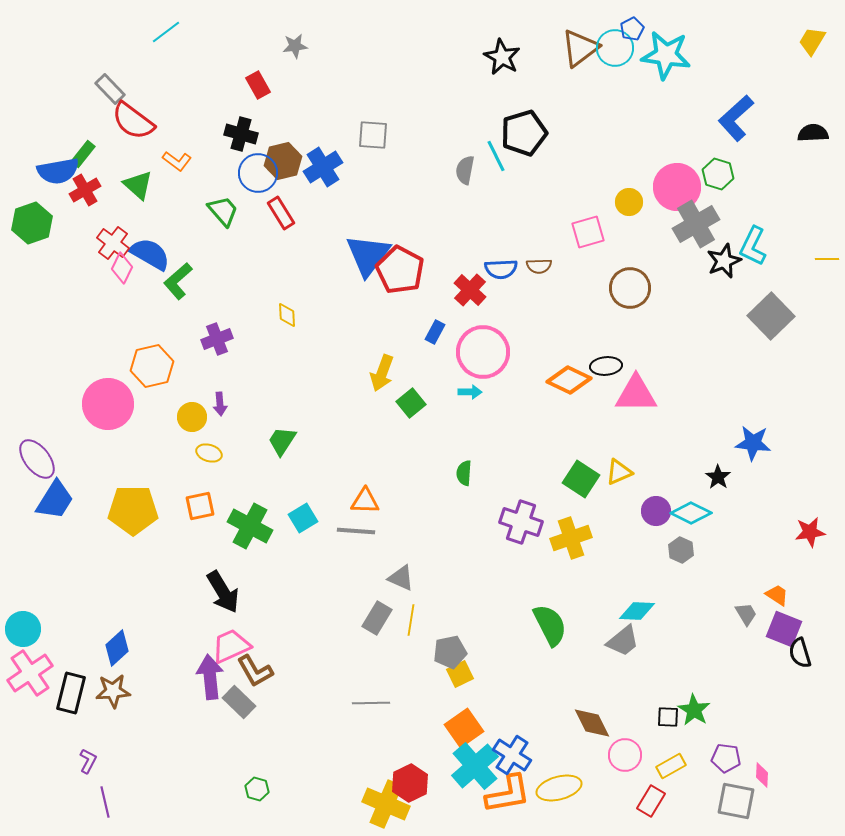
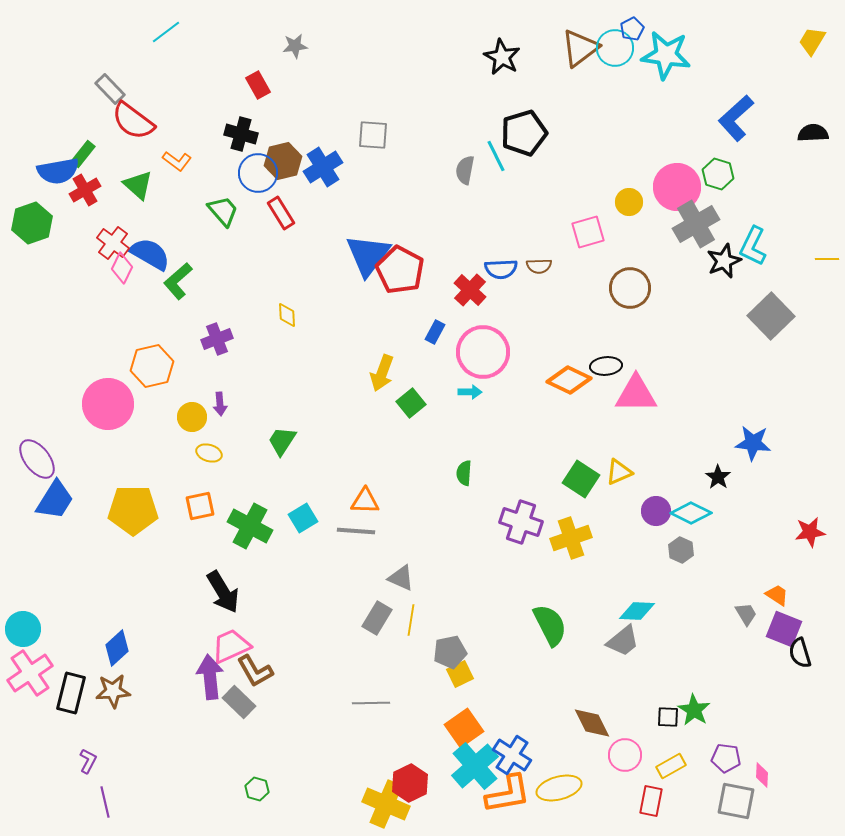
red rectangle at (651, 801): rotated 20 degrees counterclockwise
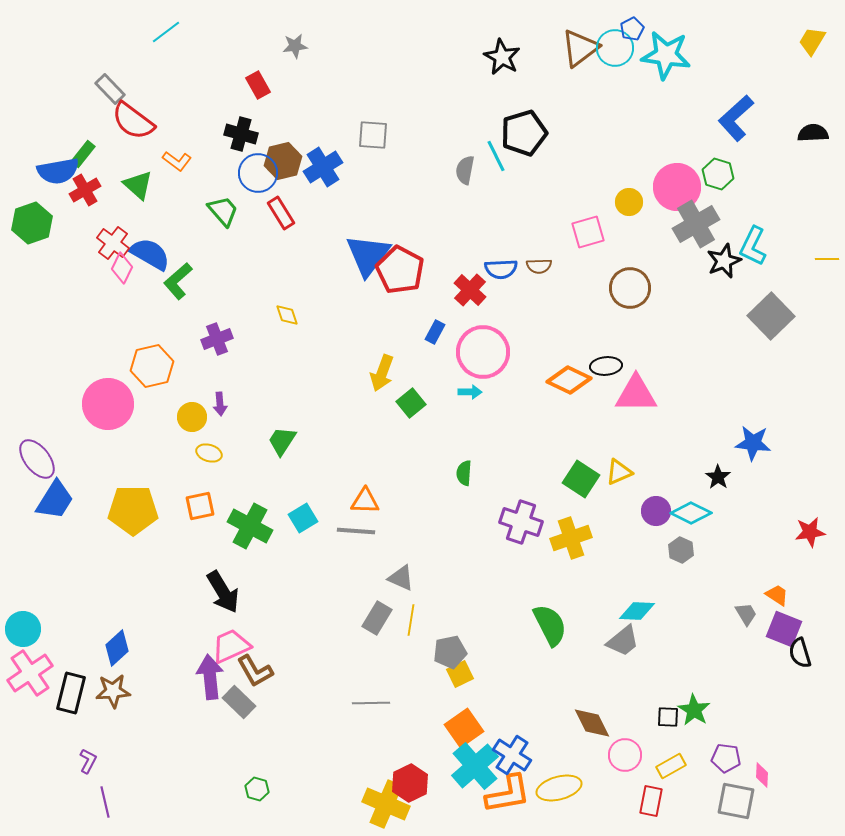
yellow diamond at (287, 315): rotated 15 degrees counterclockwise
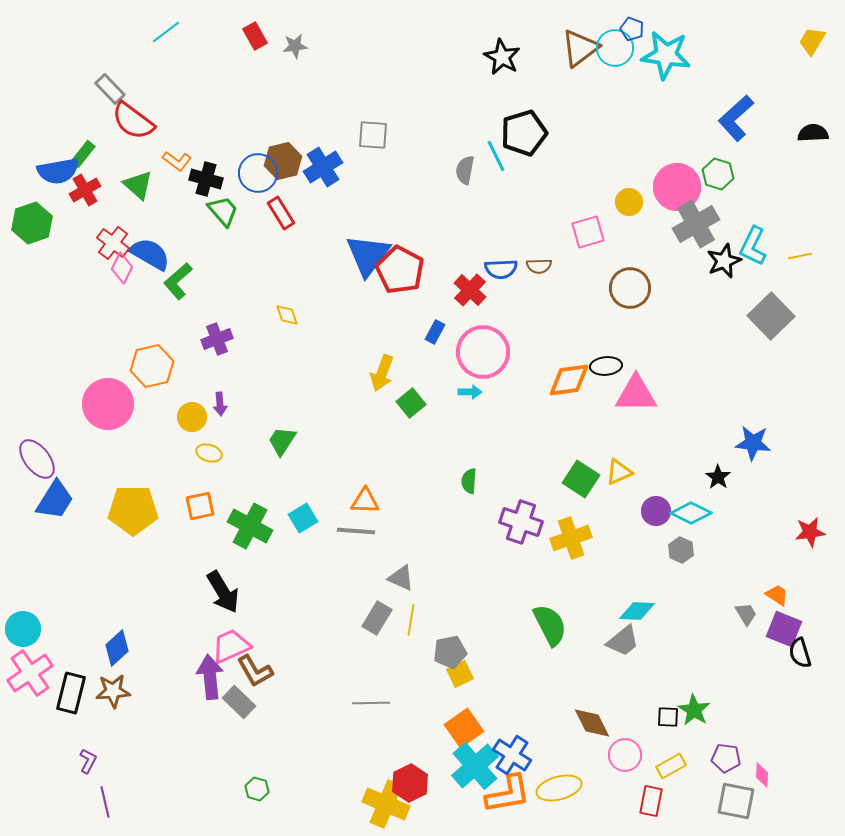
blue pentagon at (632, 29): rotated 25 degrees counterclockwise
red rectangle at (258, 85): moved 3 px left, 49 px up
black cross at (241, 134): moved 35 px left, 45 px down
yellow line at (827, 259): moved 27 px left, 3 px up; rotated 10 degrees counterclockwise
orange diamond at (569, 380): rotated 33 degrees counterclockwise
green semicircle at (464, 473): moved 5 px right, 8 px down
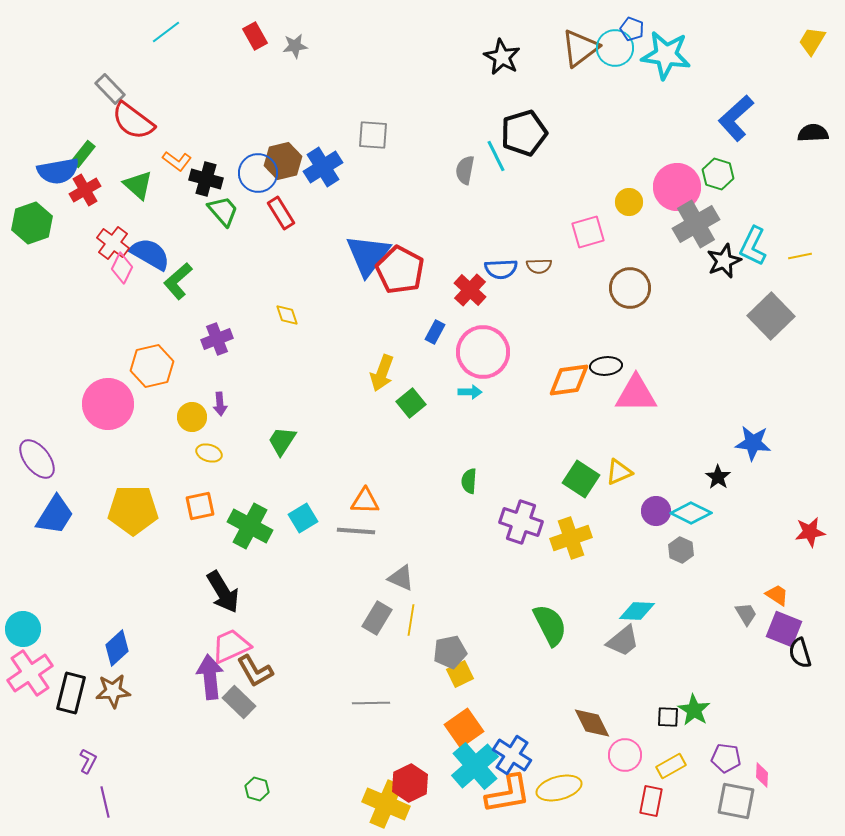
blue trapezoid at (55, 500): moved 15 px down
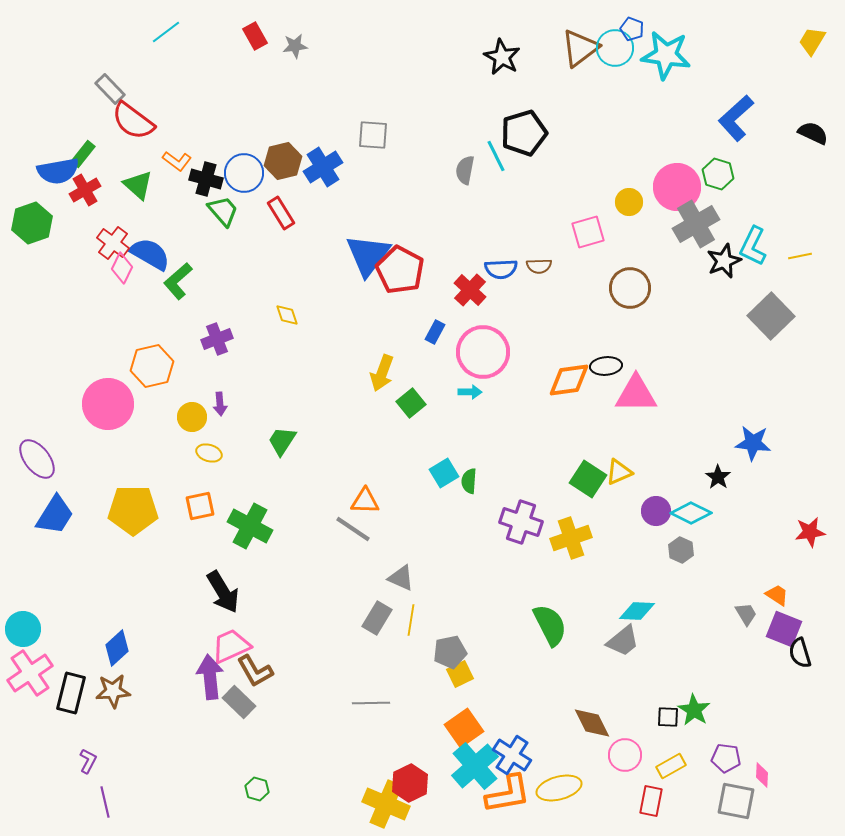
black semicircle at (813, 133): rotated 28 degrees clockwise
blue circle at (258, 173): moved 14 px left
green square at (581, 479): moved 7 px right
cyan square at (303, 518): moved 141 px right, 45 px up
gray line at (356, 531): moved 3 px left, 2 px up; rotated 30 degrees clockwise
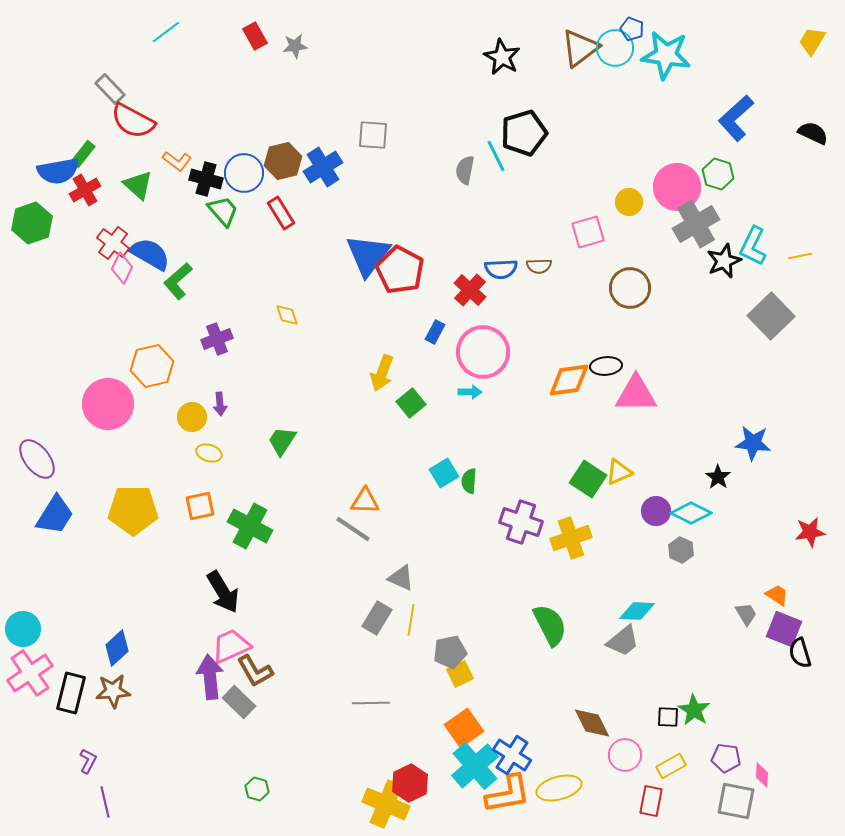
red semicircle at (133, 121): rotated 9 degrees counterclockwise
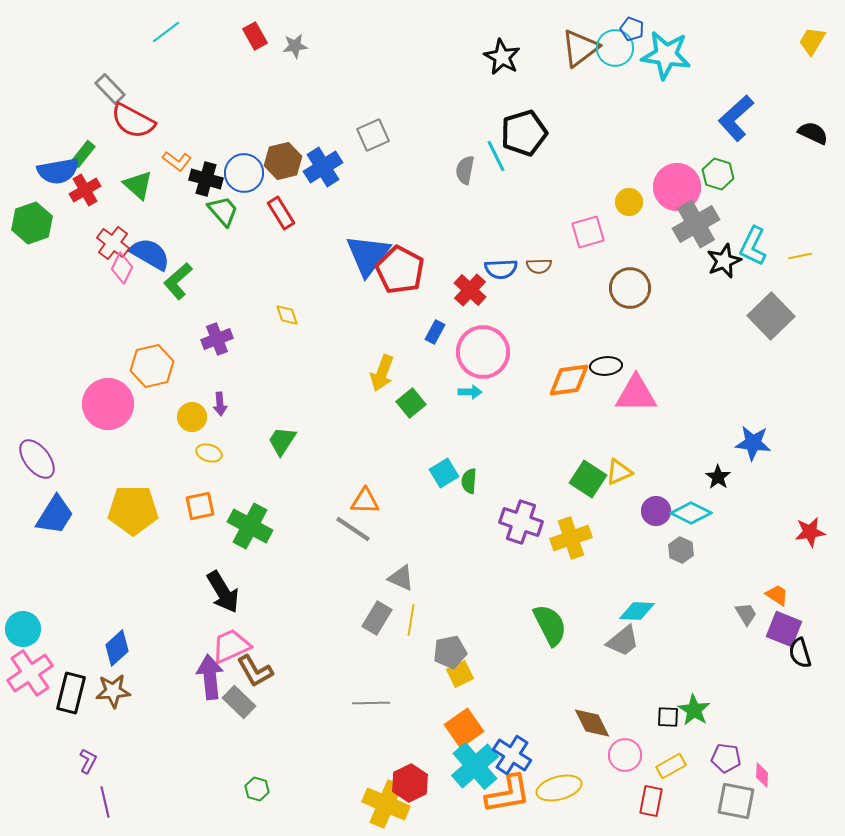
gray square at (373, 135): rotated 28 degrees counterclockwise
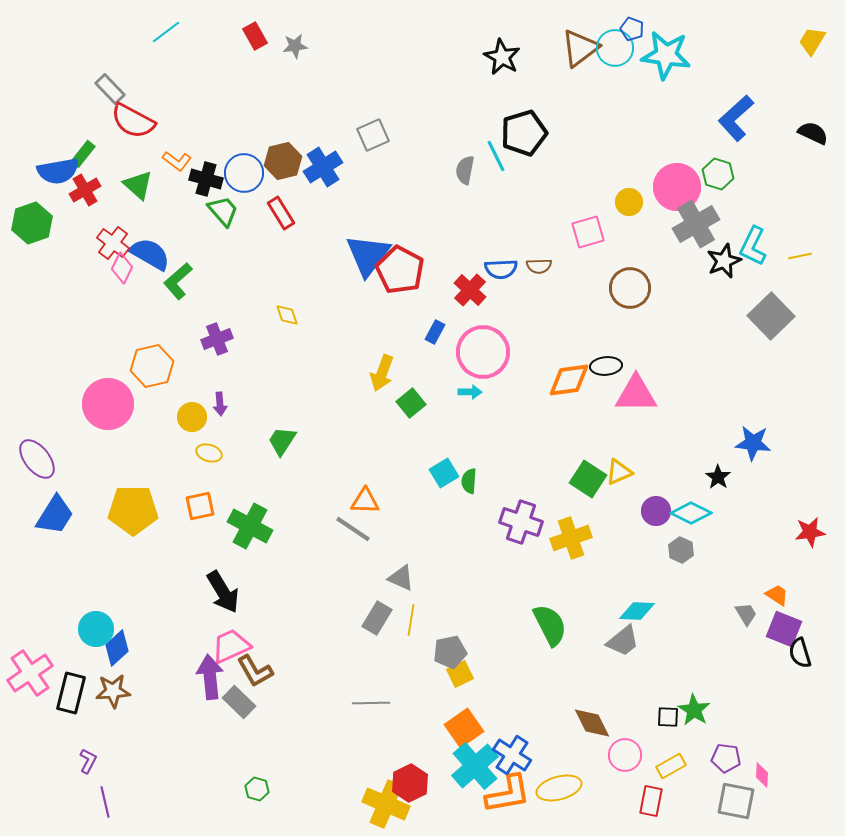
cyan circle at (23, 629): moved 73 px right
